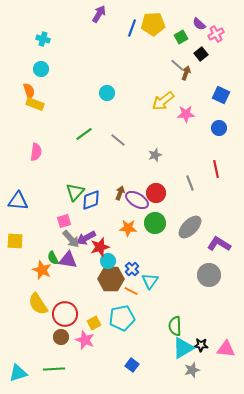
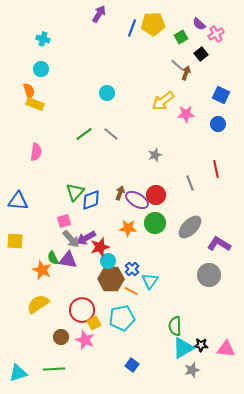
blue circle at (219, 128): moved 1 px left, 4 px up
gray line at (118, 140): moved 7 px left, 6 px up
red circle at (156, 193): moved 2 px down
yellow semicircle at (38, 304): rotated 90 degrees clockwise
red circle at (65, 314): moved 17 px right, 4 px up
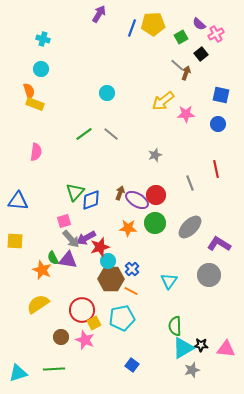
blue square at (221, 95): rotated 12 degrees counterclockwise
cyan triangle at (150, 281): moved 19 px right
